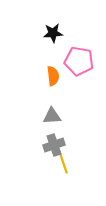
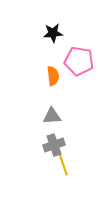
yellow line: moved 2 px down
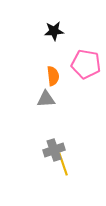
black star: moved 1 px right, 2 px up
pink pentagon: moved 7 px right, 3 px down
gray triangle: moved 6 px left, 17 px up
gray cross: moved 5 px down
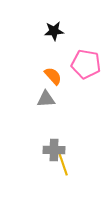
orange semicircle: rotated 36 degrees counterclockwise
gray cross: rotated 20 degrees clockwise
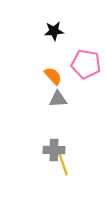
gray triangle: moved 12 px right
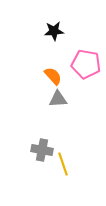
gray cross: moved 12 px left; rotated 10 degrees clockwise
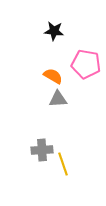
black star: rotated 12 degrees clockwise
orange semicircle: rotated 18 degrees counterclockwise
gray cross: rotated 15 degrees counterclockwise
